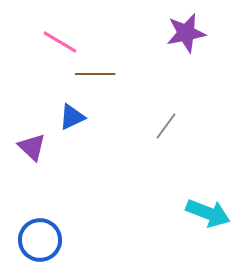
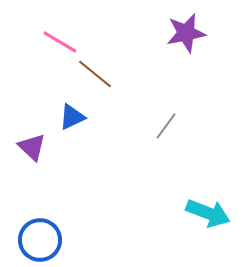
brown line: rotated 39 degrees clockwise
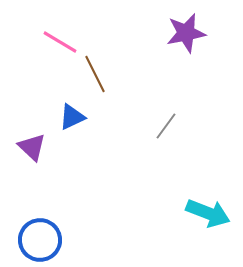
brown line: rotated 24 degrees clockwise
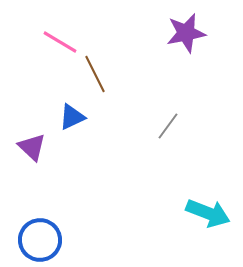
gray line: moved 2 px right
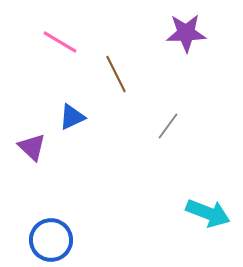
purple star: rotated 9 degrees clockwise
brown line: moved 21 px right
blue circle: moved 11 px right
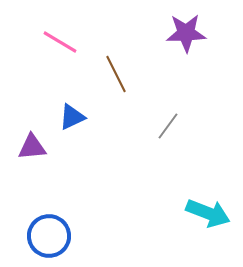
purple triangle: rotated 48 degrees counterclockwise
blue circle: moved 2 px left, 4 px up
